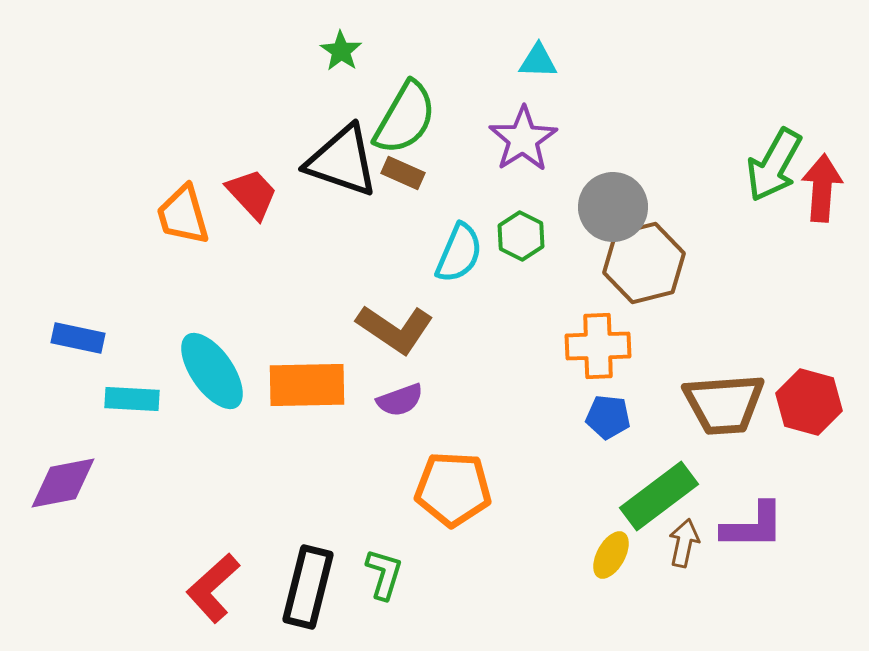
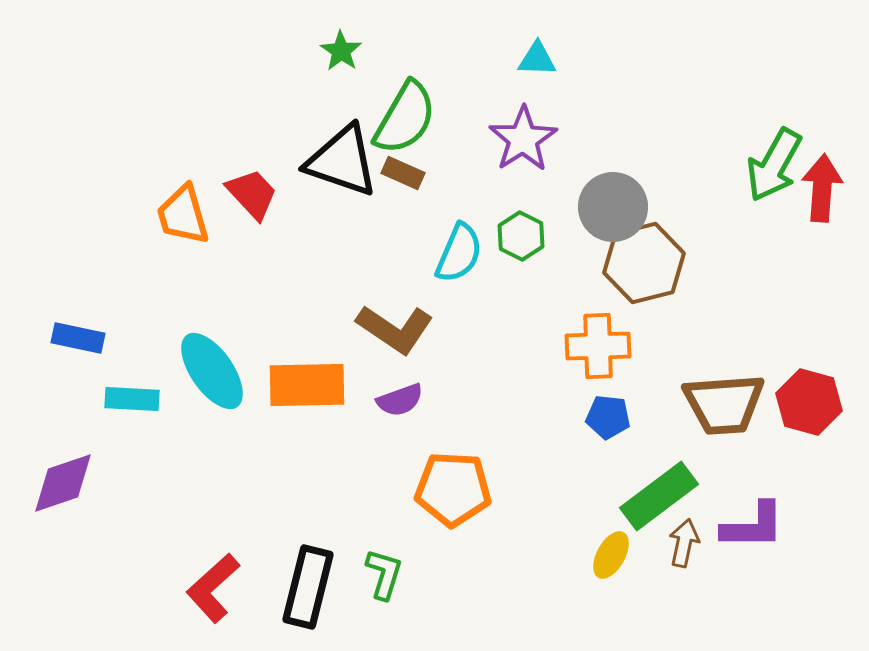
cyan triangle: moved 1 px left, 2 px up
purple diamond: rotated 8 degrees counterclockwise
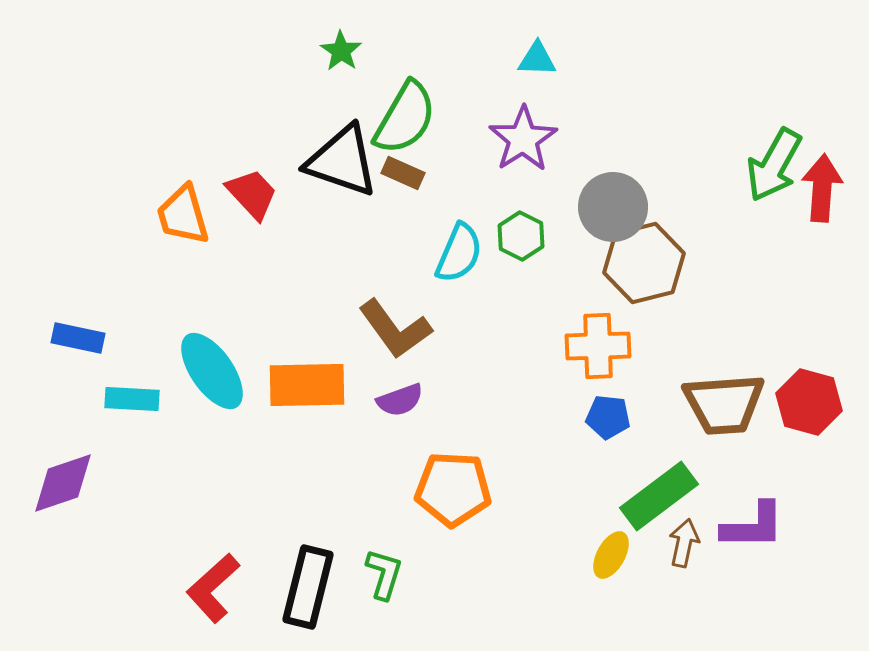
brown L-shape: rotated 20 degrees clockwise
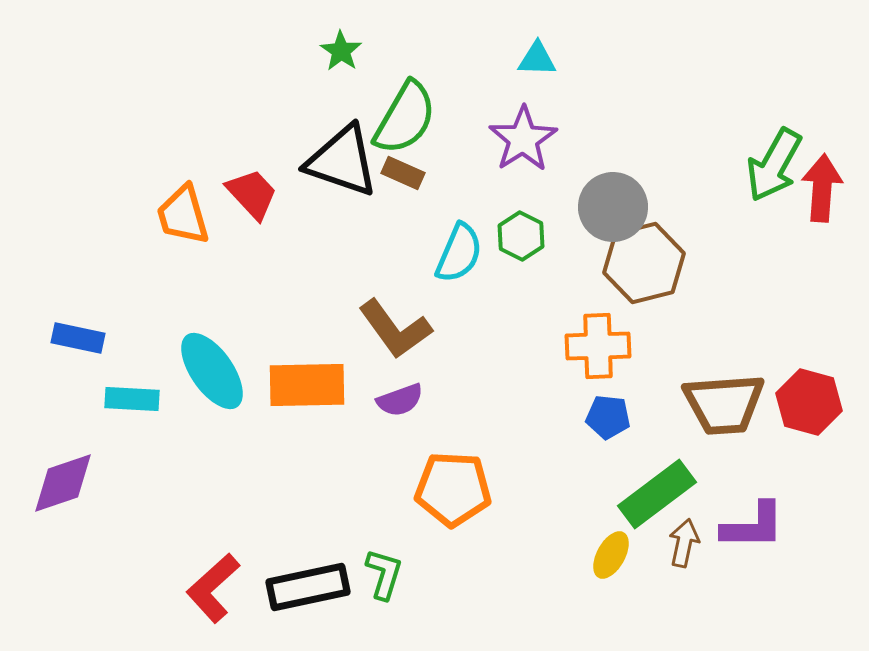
green rectangle: moved 2 px left, 2 px up
black rectangle: rotated 64 degrees clockwise
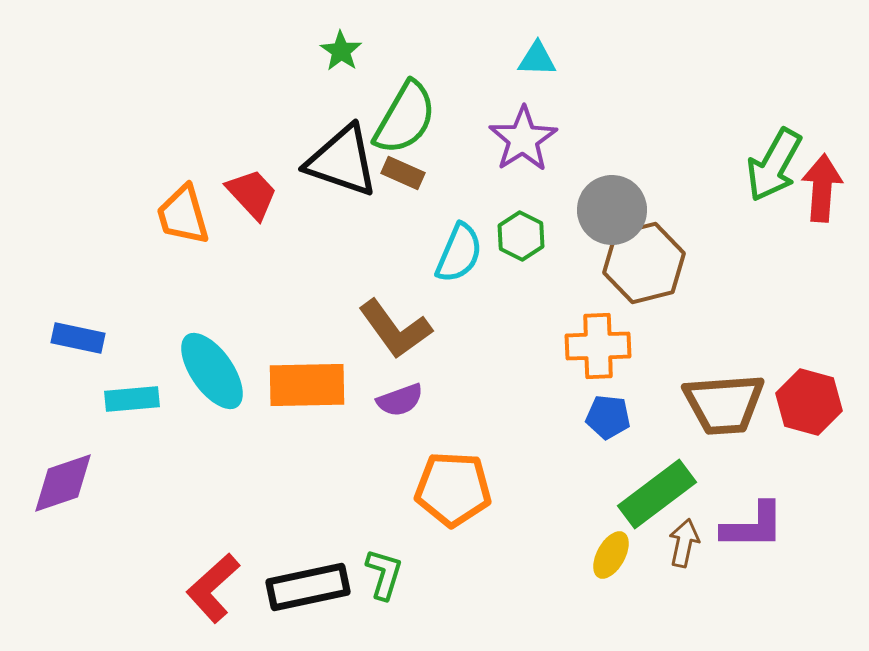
gray circle: moved 1 px left, 3 px down
cyan rectangle: rotated 8 degrees counterclockwise
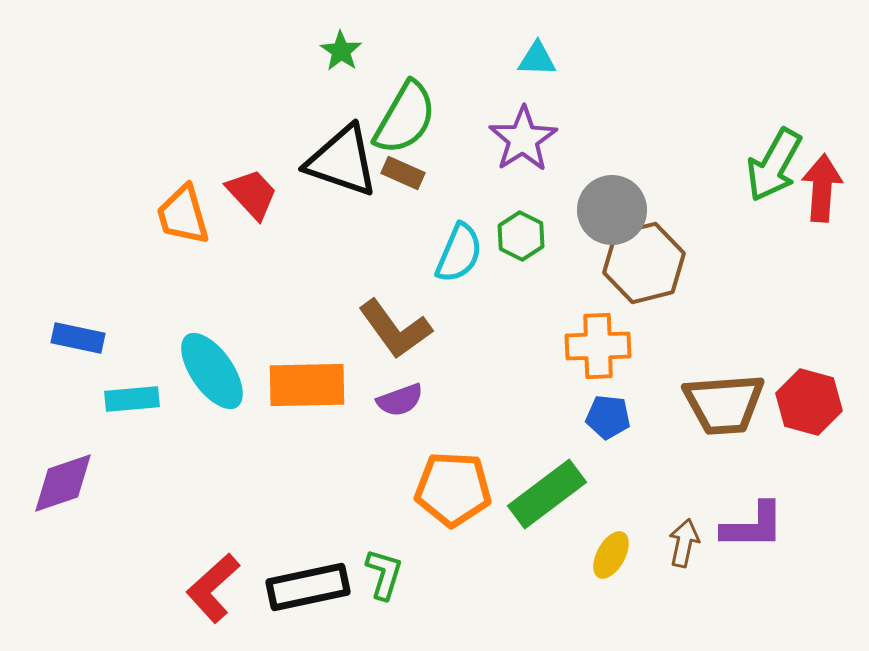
green rectangle: moved 110 px left
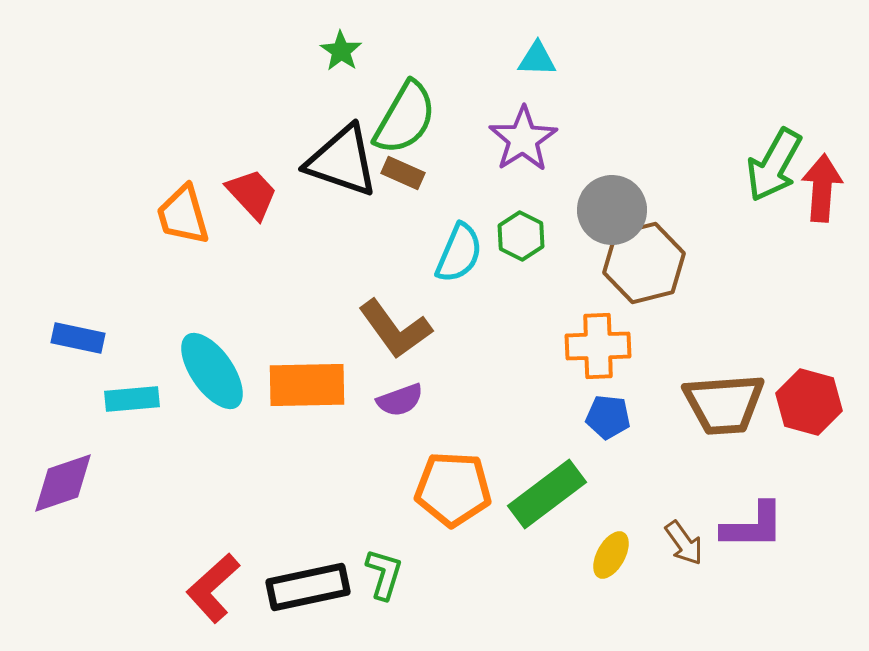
brown arrow: rotated 132 degrees clockwise
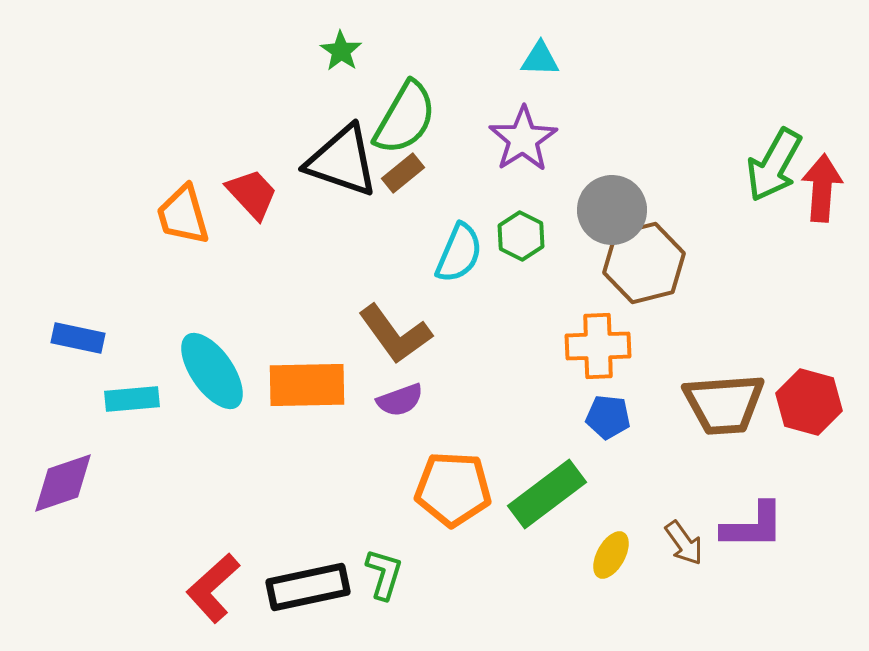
cyan triangle: moved 3 px right
brown rectangle: rotated 63 degrees counterclockwise
brown L-shape: moved 5 px down
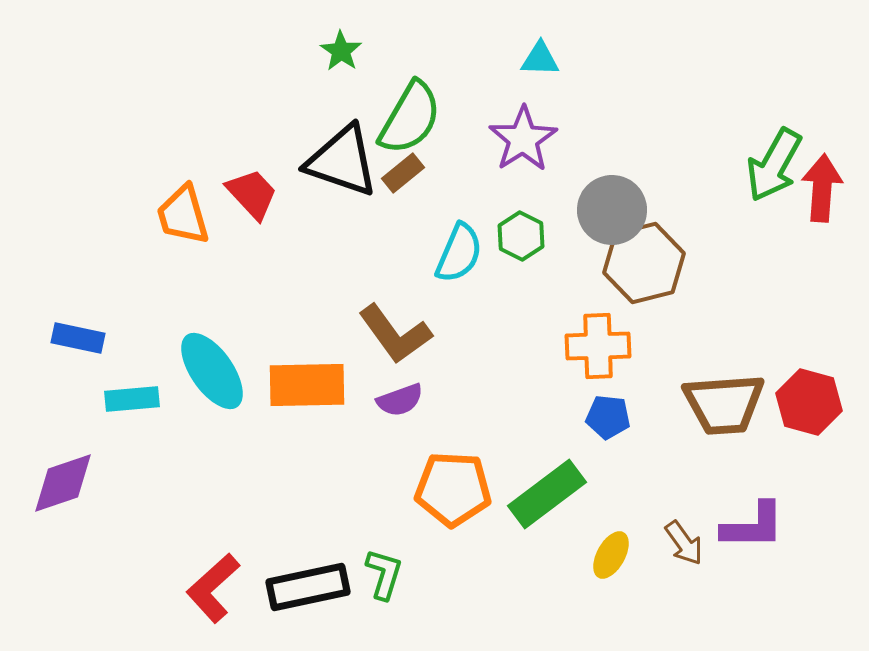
green semicircle: moved 5 px right
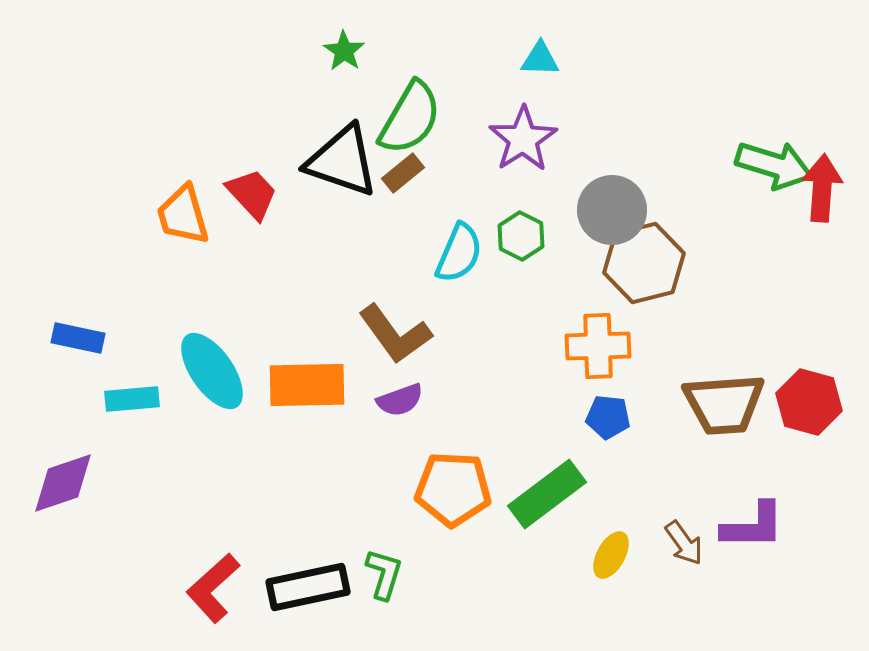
green star: moved 3 px right
green arrow: rotated 102 degrees counterclockwise
